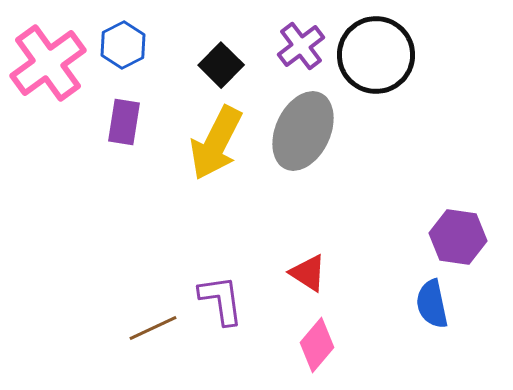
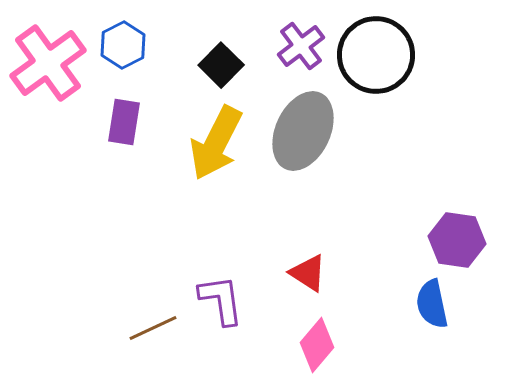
purple hexagon: moved 1 px left, 3 px down
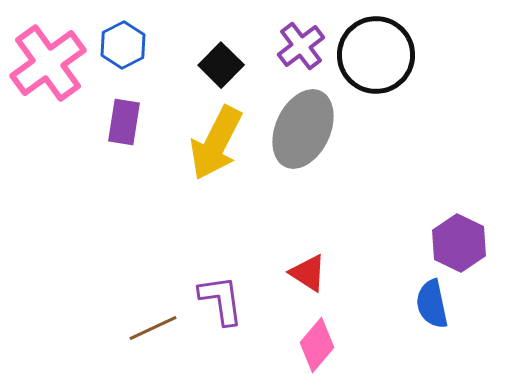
gray ellipse: moved 2 px up
purple hexagon: moved 2 px right, 3 px down; rotated 18 degrees clockwise
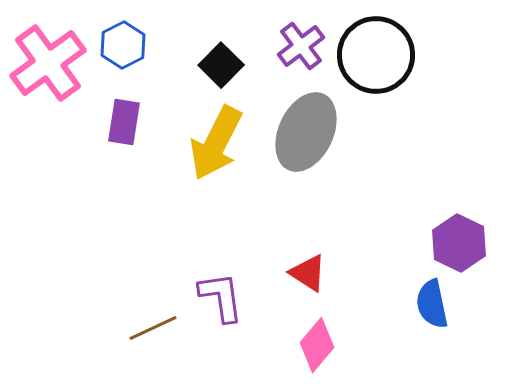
gray ellipse: moved 3 px right, 3 px down
purple L-shape: moved 3 px up
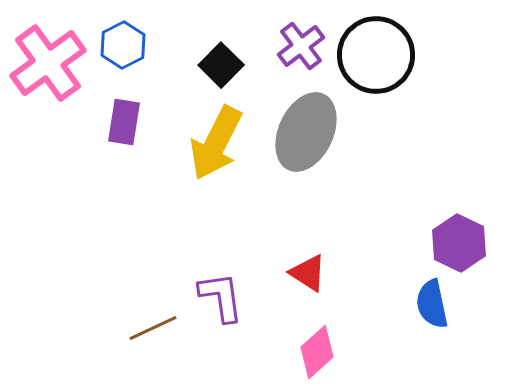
pink diamond: moved 7 px down; rotated 8 degrees clockwise
